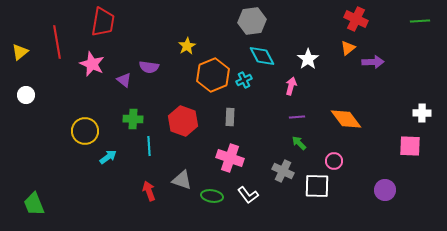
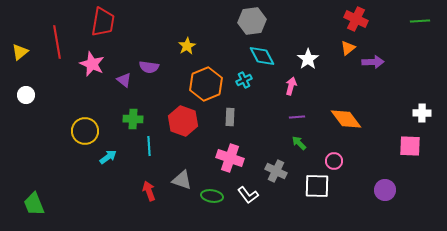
orange hexagon: moved 7 px left, 9 px down
gray cross: moved 7 px left
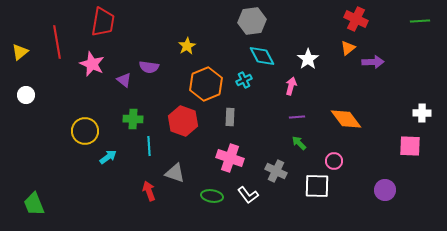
gray triangle: moved 7 px left, 7 px up
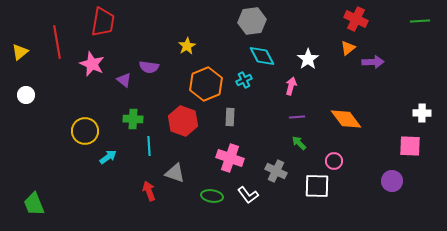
purple circle: moved 7 px right, 9 px up
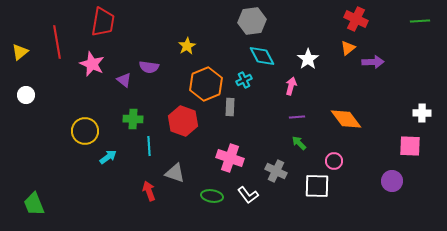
gray rectangle: moved 10 px up
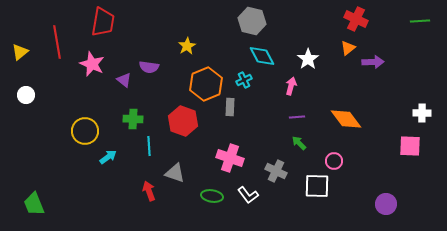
gray hexagon: rotated 20 degrees clockwise
purple circle: moved 6 px left, 23 px down
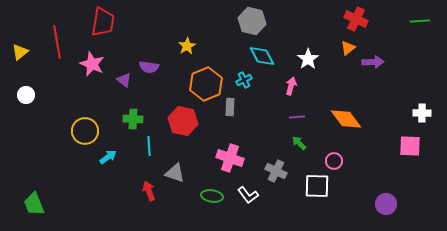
red hexagon: rotated 8 degrees counterclockwise
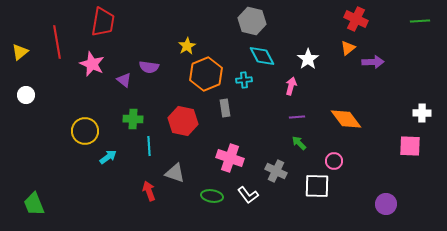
cyan cross: rotated 21 degrees clockwise
orange hexagon: moved 10 px up
gray rectangle: moved 5 px left, 1 px down; rotated 12 degrees counterclockwise
